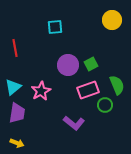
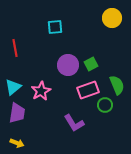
yellow circle: moved 2 px up
purple L-shape: rotated 20 degrees clockwise
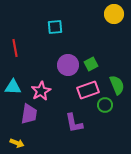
yellow circle: moved 2 px right, 4 px up
cyan triangle: rotated 42 degrees clockwise
purple trapezoid: moved 12 px right, 1 px down
purple L-shape: rotated 20 degrees clockwise
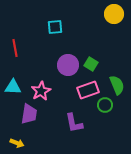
green square: rotated 32 degrees counterclockwise
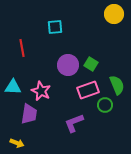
red line: moved 7 px right
pink star: rotated 18 degrees counterclockwise
purple L-shape: rotated 80 degrees clockwise
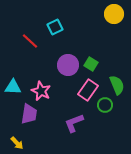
cyan square: rotated 21 degrees counterclockwise
red line: moved 8 px right, 7 px up; rotated 36 degrees counterclockwise
pink rectangle: rotated 35 degrees counterclockwise
yellow arrow: rotated 24 degrees clockwise
